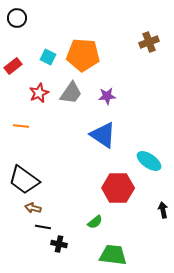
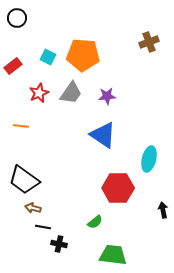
cyan ellipse: moved 2 px up; rotated 70 degrees clockwise
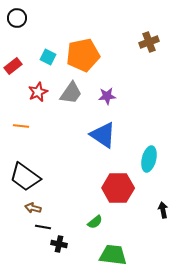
orange pentagon: rotated 16 degrees counterclockwise
red star: moved 1 px left, 1 px up
black trapezoid: moved 1 px right, 3 px up
